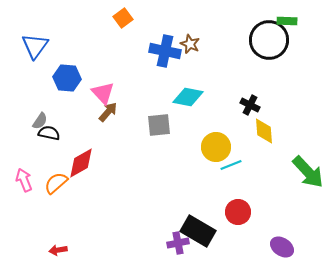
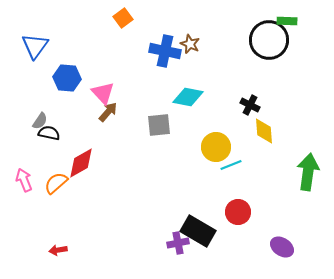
green arrow: rotated 129 degrees counterclockwise
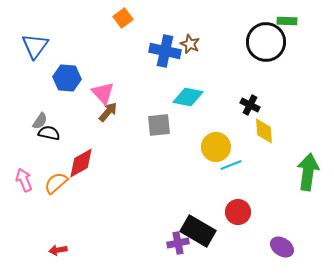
black circle: moved 3 px left, 2 px down
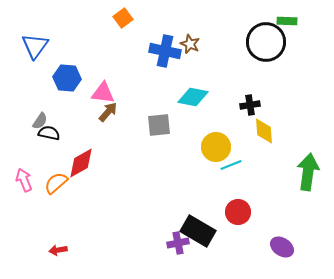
pink triangle: rotated 40 degrees counterclockwise
cyan diamond: moved 5 px right
black cross: rotated 36 degrees counterclockwise
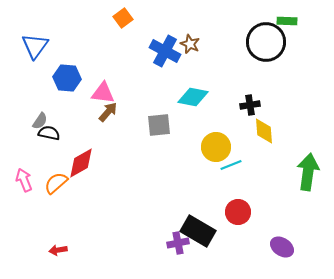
blue cross: rotated 16 degrees clockwise
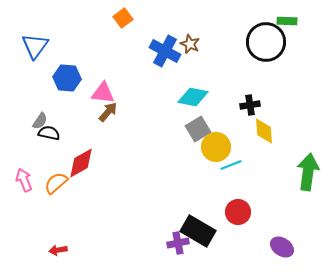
gray square: moved 39 px right, 4 px down; rotated 25 degrees counterclockwise
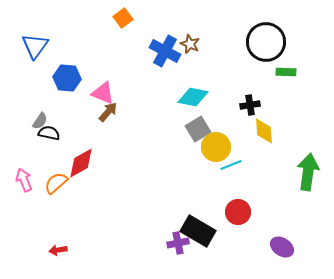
green rectangle: moved 1 px left, 51 px down
pink triangle: rotated 15 degrees clockwise
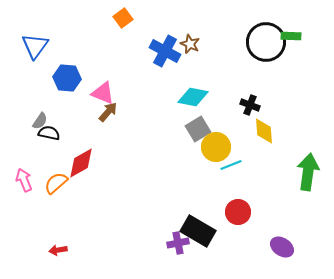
green rectangle: moved 5 px right, 36 px up
black cross: rotated 30 degrees clockwise
